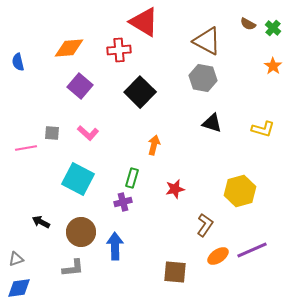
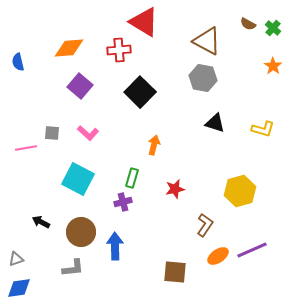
black triangle: moved 3 px right
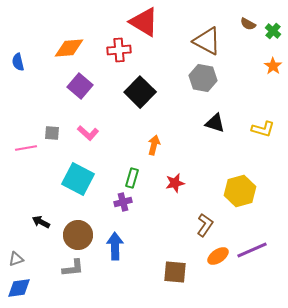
green cross: moved 3 px down
red star: moved 6 px up
brown circle: moved 3 px left, 3 px down
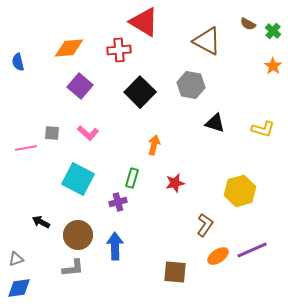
gray hexagon: moved 12 px left, 7 px down
purple cross: moved 5 px left
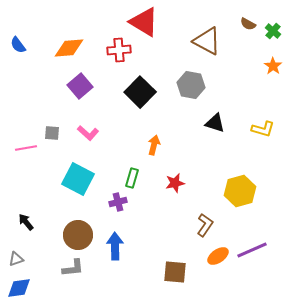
blue semicircle: moved 17 px up; rotated 24 degrees counterclockwise
purple square: rotated 10 degrees clockwise
black arrow: moved 15 px left; rotated 24 degrees clockwise
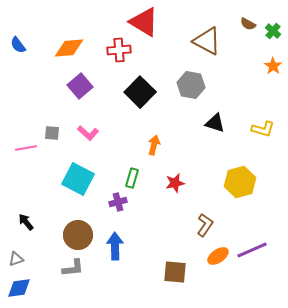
yellow hexagon: moved 9 px up
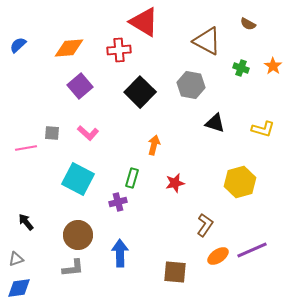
green cross: moved 32 px left, 37 px down; rotated 21 degrees counterclockwise
blue semicircle: rotated 84 degrees clockwise
blue arrow: moved 5 px right, 7 px down
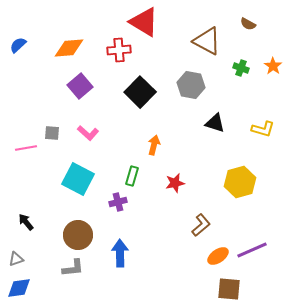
green rectangle: moved 2 px up
brown L-shape: moved 4 px left; rotated 15 degrees clockwise
brown square: moved 54 px right, 17 px down
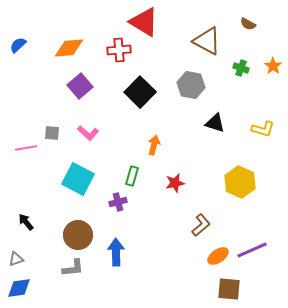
yellow hexagon: rotated 20 degrees counterclockwise
blue arrow: moved 4 px left, 1 px up
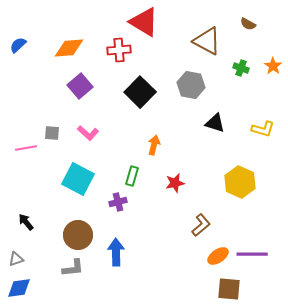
purple line: moved 4 px down; rotated 24 degrees clockwise
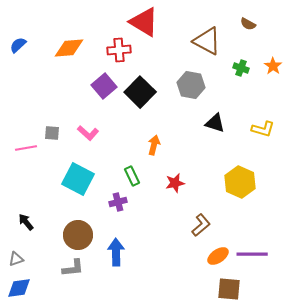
purple square: moved 24 px right
green rectangle: rotated 42 degrees counterclockwise
